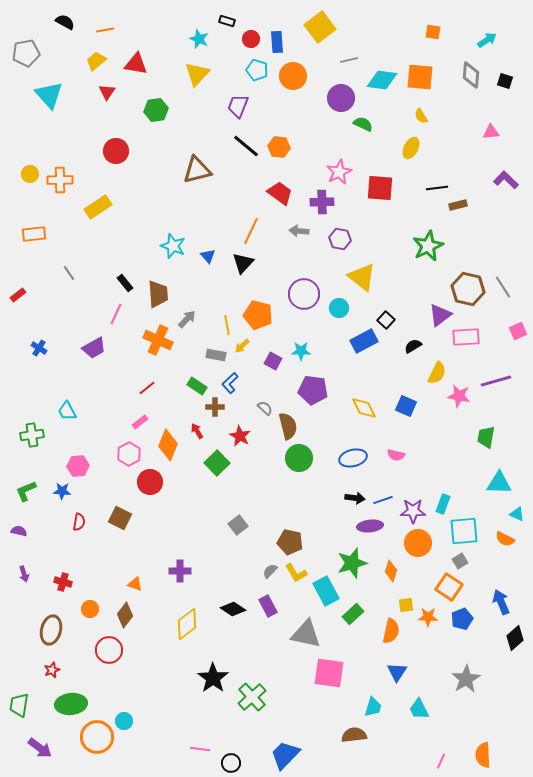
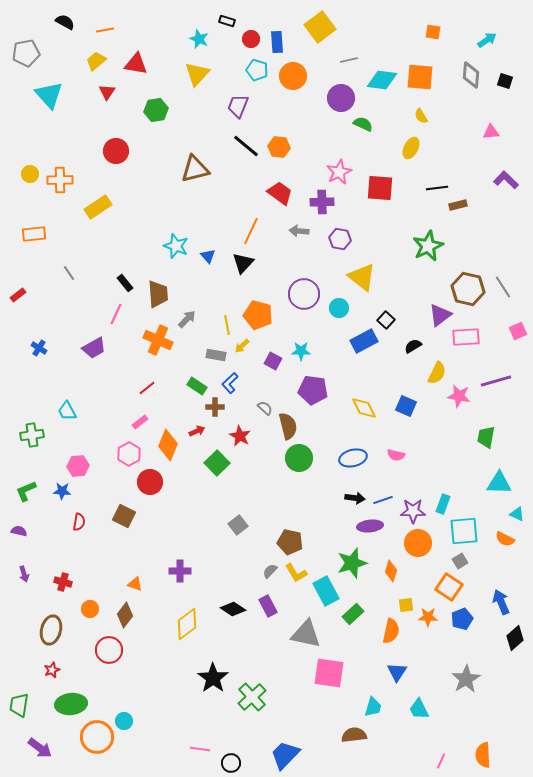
brown triangle at (197, 170): moved 2 px left, 1 px up
cyan star at (173, 246): moved 3 px right
red arrow at (197, 431): rotated 98 degrees clockwise
brown square at (120, 518): moved 4 px right, 2 px up
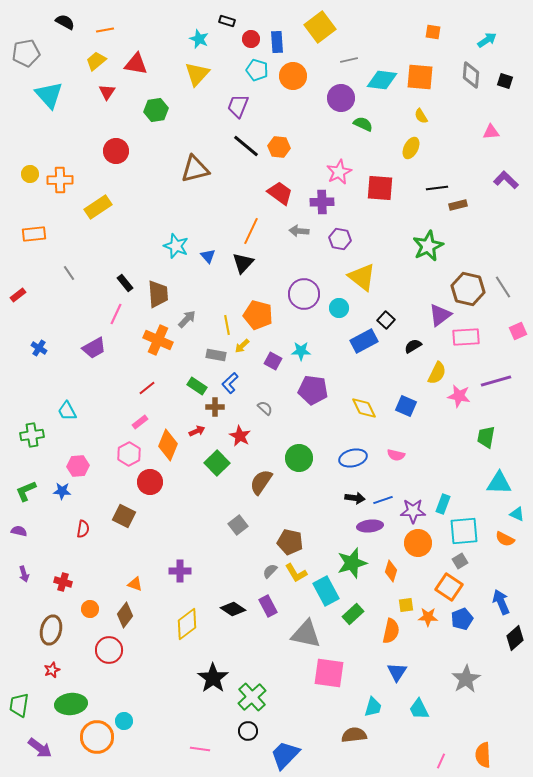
brown semicircle at (288, 426): moved 27 px left, 56 px down; rotated 132 degrees counterclockwise
red semicircle at (79, 522): moved 4 px right, 7 px down
black circle at (231, 763): moved 17 px right, 32 px up
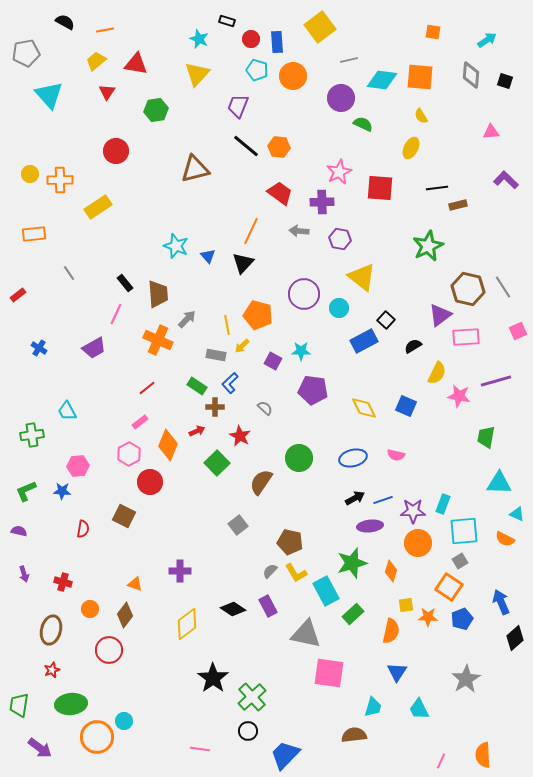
black arrow at (355, 498): rotated 36 degrees counterclockwise
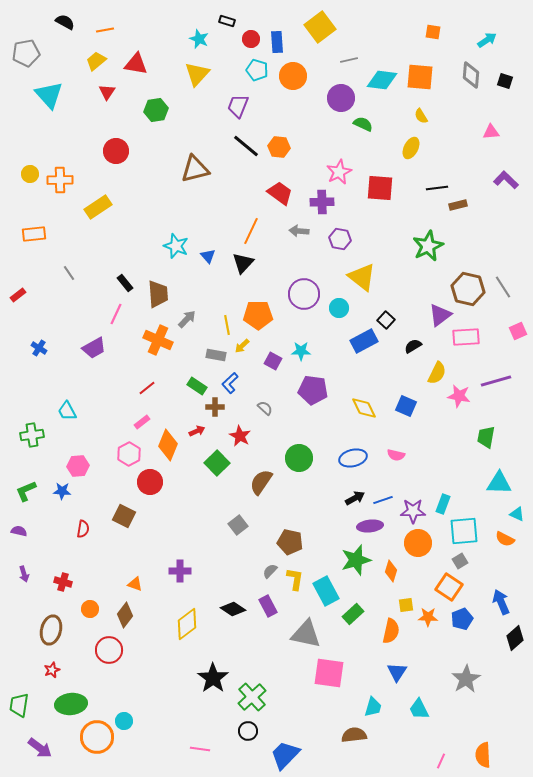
orange pentagon at (258, 315): rotated 16 degrees counterclockwise
pink rectangle at (140, 422): moved 2 px right
green star at (352, 563): moved 4 px right, 3 px up
yellow L-shape at (296, 573): moved 1 px left, 6 px down; rotated 140 degrees counterclockwise
